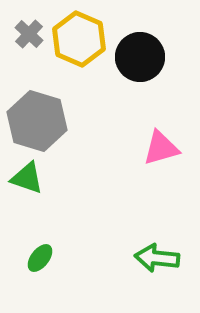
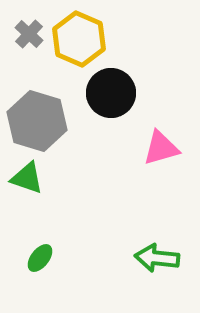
black circle: moved 29 px left, 36 px down
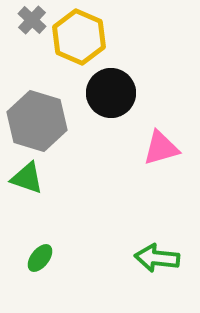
gray cross: moved 3 px right, 14 px up
yellow hexagon: moved 2 px up
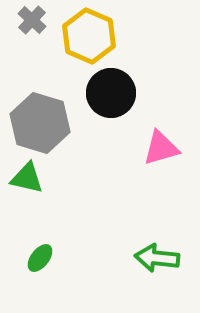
yellow hexagon: moved 10 px right, 1 px up
gray hexagon: moved 3 px right, 2 px down
green triangle: rotated 6 degrees counterclockwise
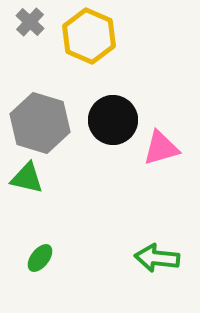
gray cross: moved 2 px left, 2 px down
black circle: moved 2 px right, 27 px down
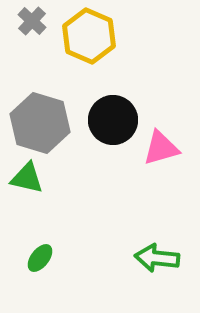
gray cross: moved 2 px right, 1 px up
